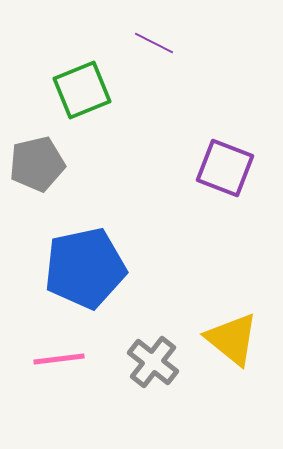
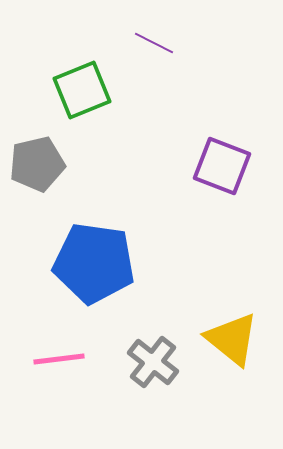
purple square: moved 3 px left, 2 px up
blue pentagon: moved 9 px right, 5 px up; rotated 20 degrees clockwise
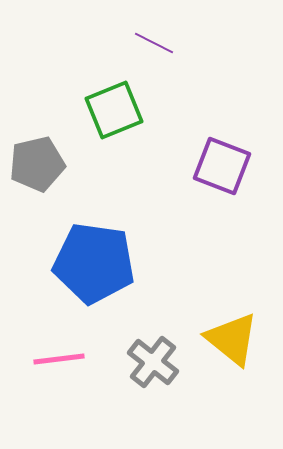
green square: moved 32 px right, 20 px down
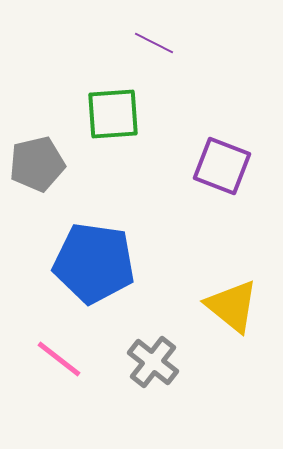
green square: moved 1 px left, 4 px down; rotated 18 degrees clockwise
yellow triangle: moved 33 px up
pink line: rotated 45 degrees clockwise
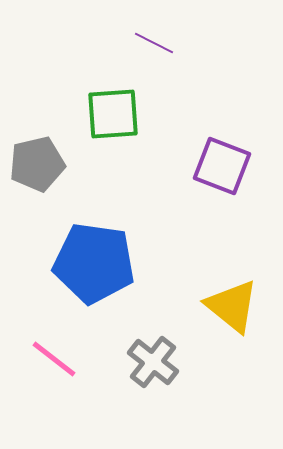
pink line: moved 5 px left
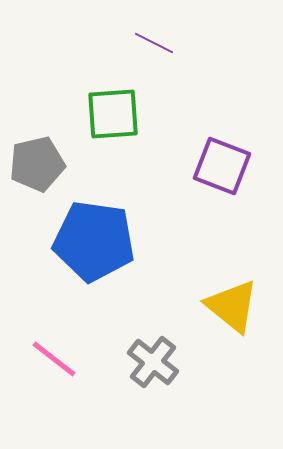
blue pentagon: moved 22 px up
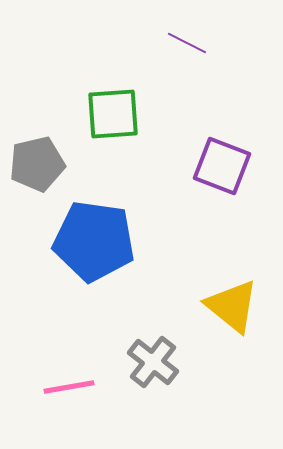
purple line: moved 33 px right
pink line: moved 15 px right, 28 px down; rotated 48 degrees counterclockwise
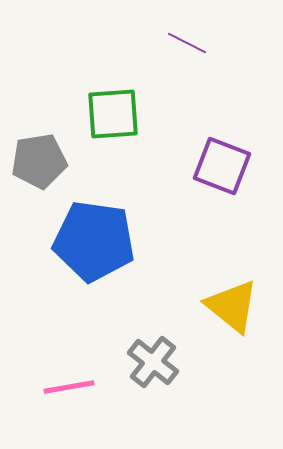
gray pentagon: moved 2 px right, 3 px up; rotated 4 degrees clockwise
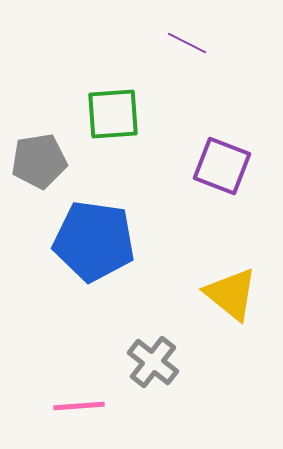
yellow triangle: moved 1 px left, 12 px up
pink line: moved 10 px right, 19 px down; rotated 6 degrees clockwise
